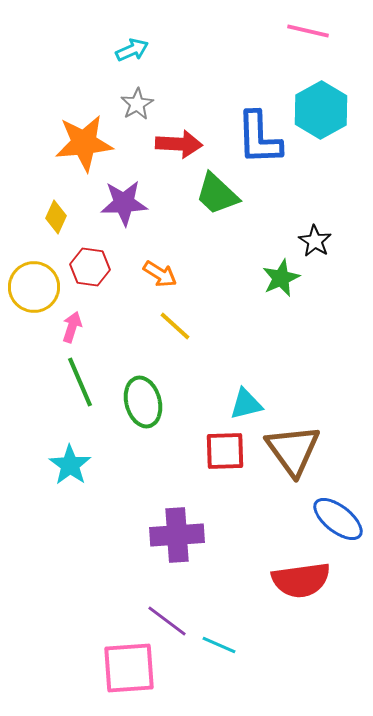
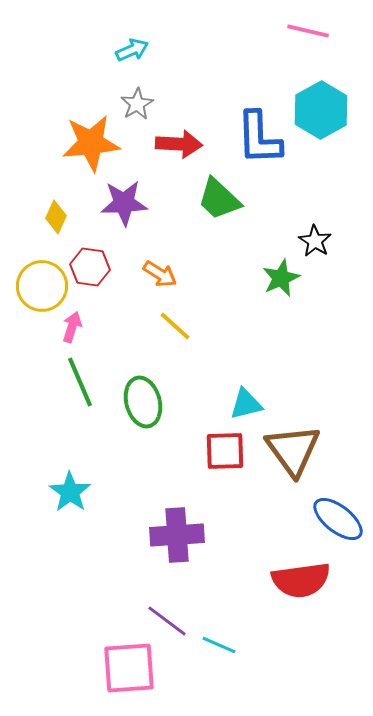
orange star: moved 7 px right
green trapezoid: moved 2 px right, 5 px down
yellow circle: moved 8 px right, 1 px up
cyan star: moved 27 px down
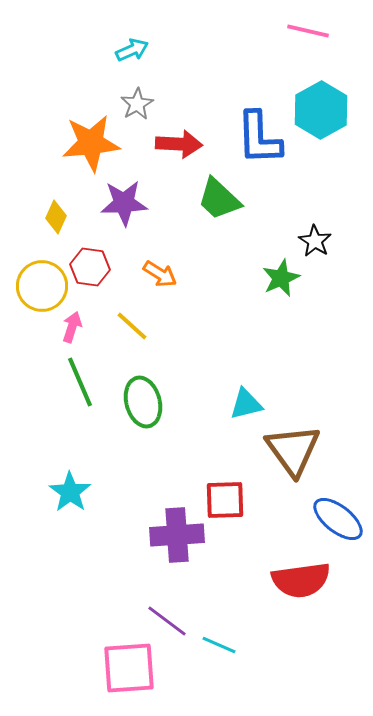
yellow line: moved 43 px left
red square: moved 49 px down
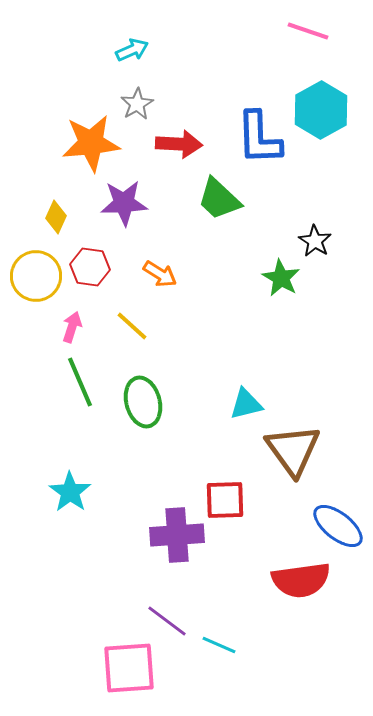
pink line: rotated 6 degrees clockwise
green star: rotated 18 degrees counterclockwise
yellow circle: moved 6 px left, 10 px up
blue ellipse: moved 7 px down
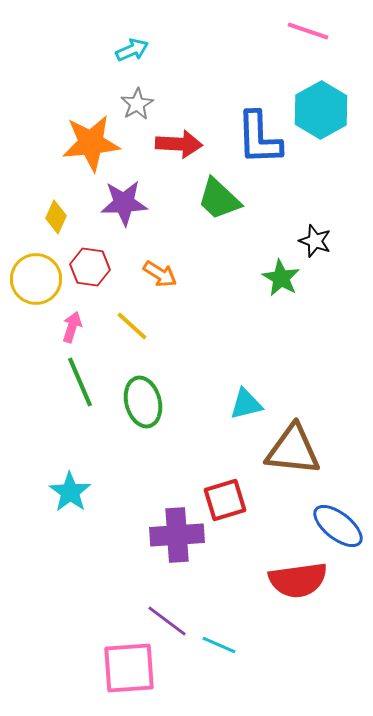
black star: rotated 12 degrees counterclockwise
yellow circle: moved 3 px down
brown triangle: rotated 48 degrees counterclockwise
red square: rotated 15 degrees counterclockwise
red semicircle: moved 3 px left
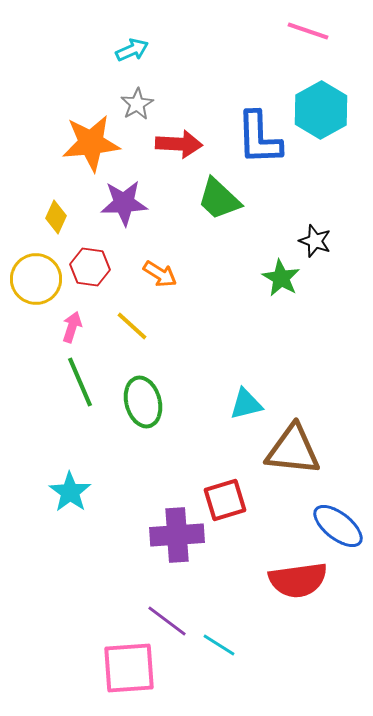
cyan line: rotated 8 degrees clockwise
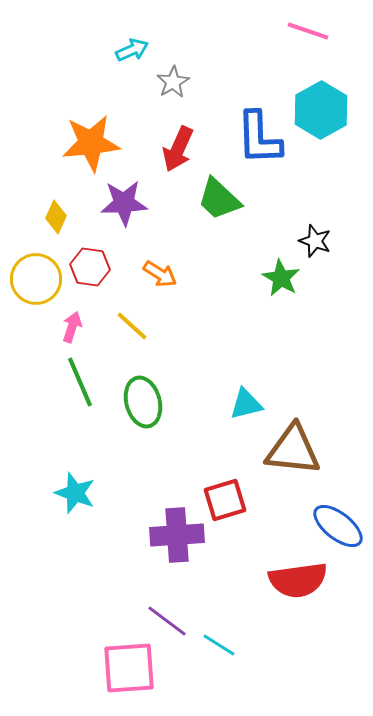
gray star: moved 36 px right, 22 px up
red arrow: moved 1 px left, 5 px down; rotated 111 degrees clockwise
cyan star: moved 5 px right, 1 px down; rotated 15 degrees counterclockwise
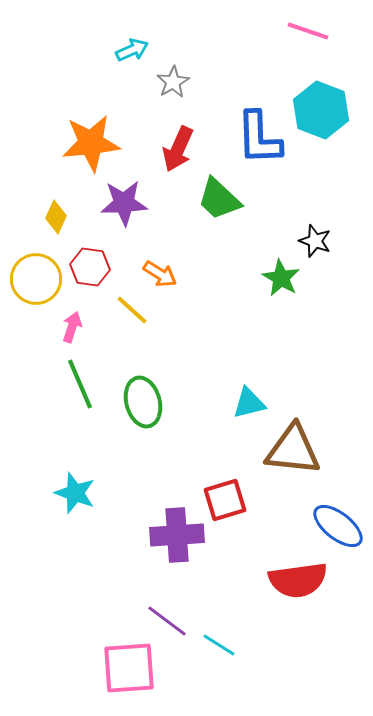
cyan hexagon: rotated 10 degrees counterclockwise
yellow line: moved 16 px up
green line: moved 2 px down
cyan triangle: moved 3 px right, 1 px up
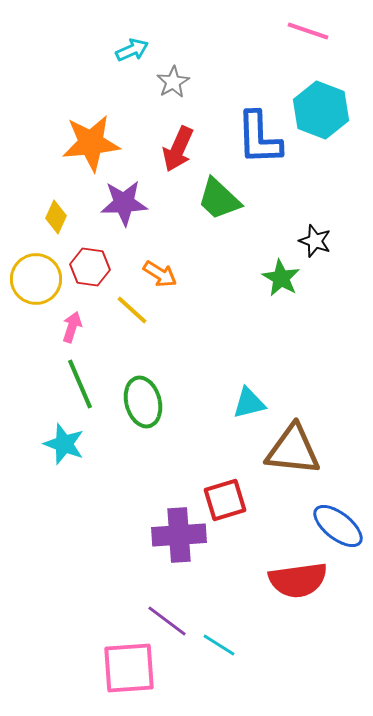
cyan star: moved 11 px left, 49 px up
purple cross: moved 2 px right
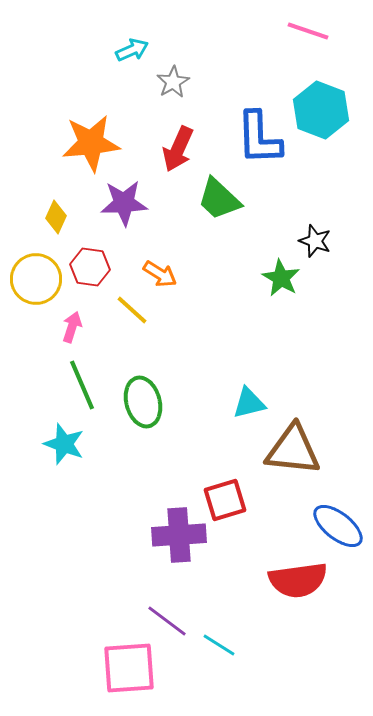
green line: moved 2 px right, 1 px down
